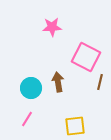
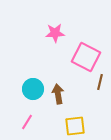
pink star: moved 3 px right, 6 px down
brown arrow: moved 12 px down
cyan circle: moved 2 px right, 1 px down
pink line: moved 3 px down
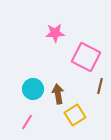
brown line: moved 4 px down
yellow square: moved 11 px up; rotated 25 degrees counterclockwise
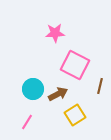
pink square: moved 11 px left, 8 px down
brown arrow: rotated 72 degrees clockwise
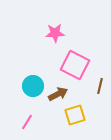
cyan circle: moved 3 px up
yellow square: rotated 15 degrees clockwise
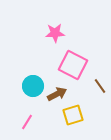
pink square: moved 2 px left
brown line: rotated 49 degrees counterclockwise
brown arrow: moved 1 px left
yellow square: moved 2 px left
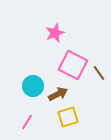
pink star: rotated 18 degrees counterclockwise
brown line: moved 1 px left, 13 px up
brown arrow: moved 1 px right
yellow square: moved 5 px left, 2 px down
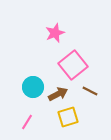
pink square: rotated 24 degrees clockwise
brown line: moved 9 px left, 18 px down; rotated 28 degrees counterclockwise
cyan circle: moved 1 px down
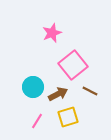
pink star: moved 3 px left
pink line: moved 10 px right, 1 px up
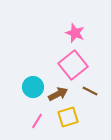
pink star: moved 23 px right; rotated 30 degrees counterclockwise
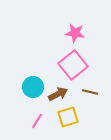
pink star: rotated 12 degrees counterclockwise
brown line: moved 1 px down; rotated 14 degrees counterclockwise
